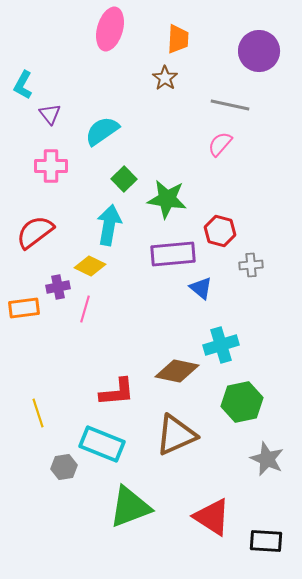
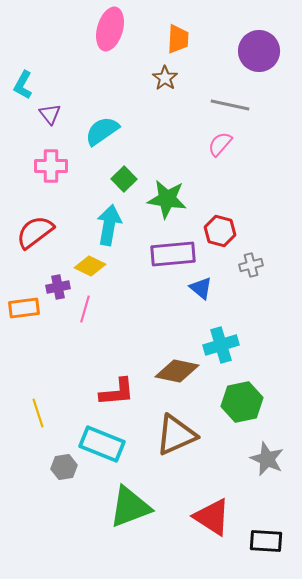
gray cross: rotated 10 degrees counterclockwise
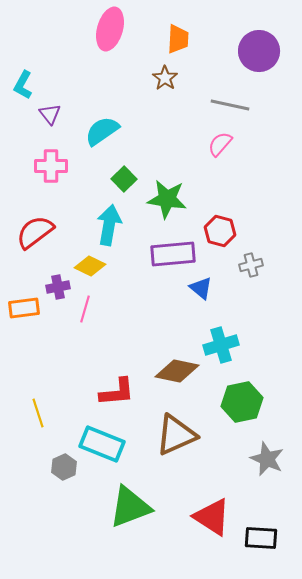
gray hexagon: rotated 15 degrees counterclockwise
black rectangle: moved 5 px left, 3 px up
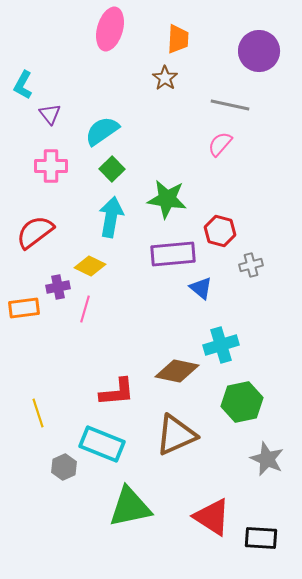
green square: moved 12 px left, 10 px up
cyan arrow: moved 2 px right, 8 px up
green triangle: rotated 9 degrees clockwise
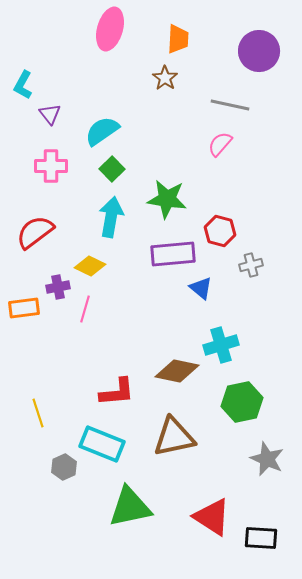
brown triangle: moved 2 px left, 2 px down; rotated 12 degrees clockwise
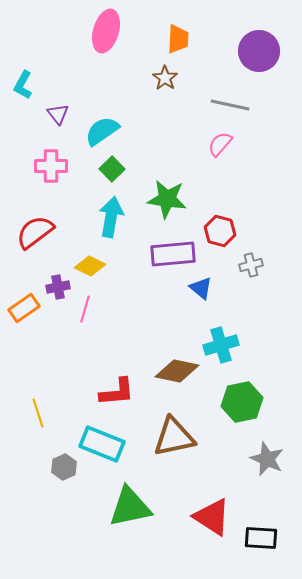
pink ellipse: moved 4 px left, 2 px down
purple triangle: moved 8 px right
orange rectangle: rotated 28 degrees counterclockwise
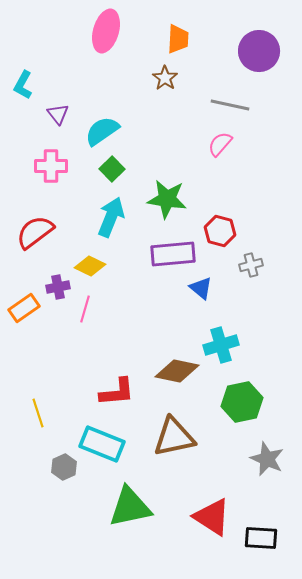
cyan arrow: rotated 12 degrees clockwise
